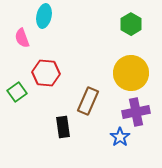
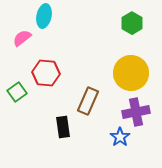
green hexagon: moved 1 px right, 1 px up
pink semicircle: rotated 72 degrees clockwise
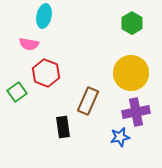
pink semicircle: moved 7 px right, 6 px down; rotated 132 degrees counterclockwise
red hexagon: rotated 16 degrees clockwise
blue star: rotated 24 degrees clockwise
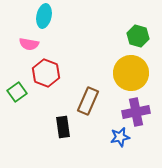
green hexagon: moved 6 px right, 13 px down; rotated 15 degrees counterclockwise
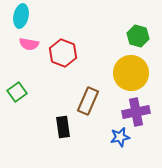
cyan ellipse: moved 23 px left
red hexagon: moved 17 px right, 20 px up
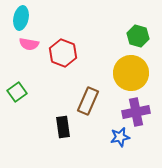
cyan ellipse: moved 2 px down
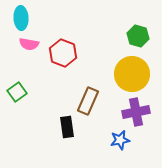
cyan ellipse: rotated 15 degrees counterclockwise
yellow circle: moved 1 px right, 1 px down
black rectangle: moved 4 px right
blue star: moved 3 px down
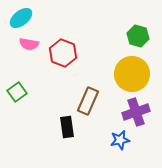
cyan ellipse: rotated 55 degrees clockwise
purple cross: rotated 8 degrees counterclockwise
